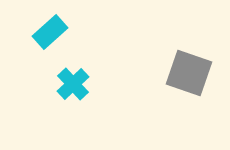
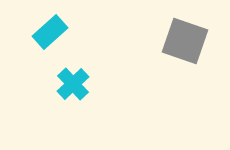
gray square: moved 4 px left, 32 px up
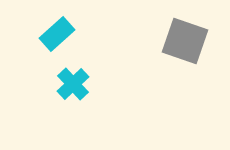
cyan rectangle: moved 7 px right, 2 px down
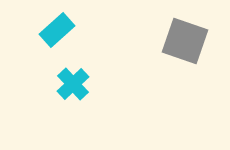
cyan rectangle: moved 4 px up
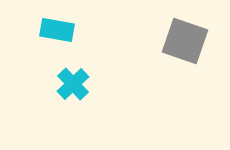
cyan rectangle: rotated 52 degrees clockwise
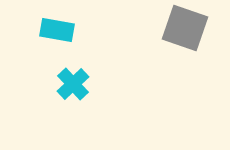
gray square: moved 13 px up
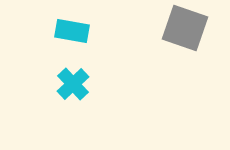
cyan rectangle: moved 15 px right, 1 px down
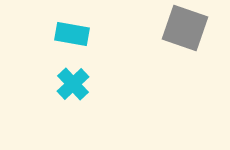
cyan rectangle: moved 3 px down
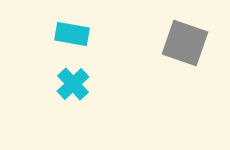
gray square: moved 15 px down
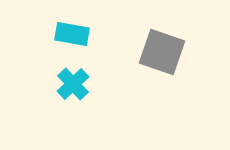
gray square: moved 23 px left, 9 px down
